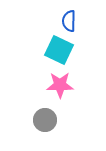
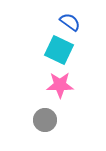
blue semicircle: moved 1 px right, 1 px down; rotated 125 degrees clockwise
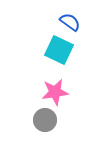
pink star: moved 5 px left, 7 px down; rotated 8 degrees counterclockwise
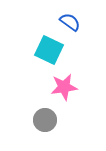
cyan square: moved 10 px left
pink star: moved 9 px right, 5 px up
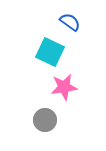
cyan square: moved 1 px right, 2 px down
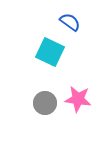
pink star: moved 14 px right, 12 px down; rotated 16 degrees clockwise
gray circle: moved 17 px up
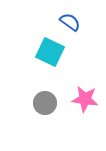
pink star: moved 7 px right
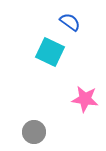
gray circle: moved 11 px left, 29 px down
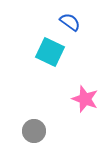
pink star: rotated 12 degrees clockwise
gray circle: moved 1 px up
